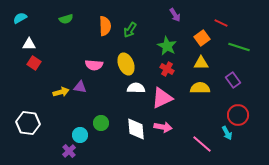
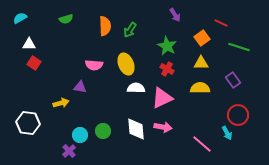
yellow arrow: moved 11 px down
green circle: moved 2 px right, 8 px down
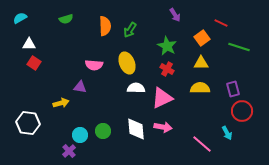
yellow ellipse: moved 1 px right, 1 px up
purple rectangle: moved 9 px down; rotated 21 degrees clockwise
red circle: moved 4 px right, 4 px up
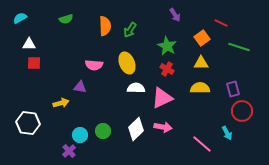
red square: rotated 32 degrees counterclockwise
white diamond: rotated 50 degrees clockwise
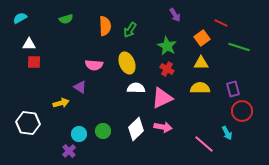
red square: moved 1 px up
purple triangle: rotated 24 degrees clockwise
cyan circle: moved 1 px left, 1 px up
pink line: moved 2 px right
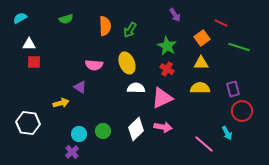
purple cross: moved 3 px right, 1 px down
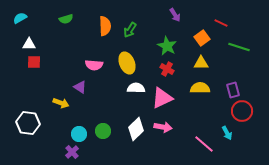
purple rectangle: moved 1 px down
yellow arrow: rotated 35 degrees clockwise
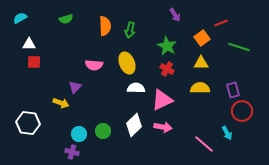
red line: rotated 48 degrees counterclockwise
green arrow: rotated 21 degrees counterclockwise
purple triangle: moved 5 px left; rotated 40 degrees clockwise
pink triangle: moved 2 px down
white diamond: moved 2 px left, 4 px up
purple cross: rotated 32 degrees counterclockwise
